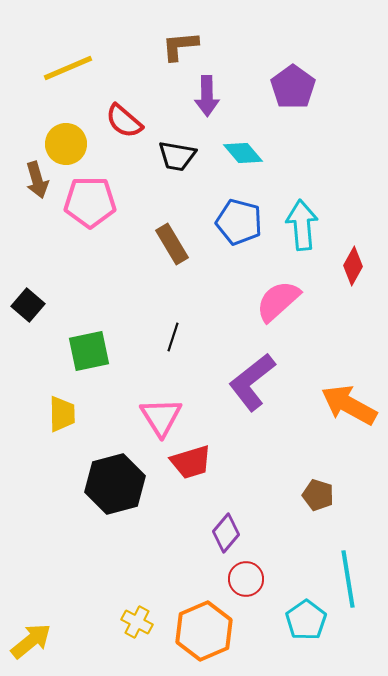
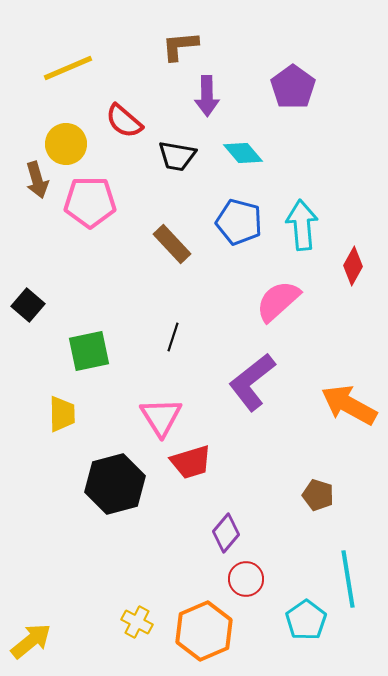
brown rectangle: rotated 12 degrees counterclockwise
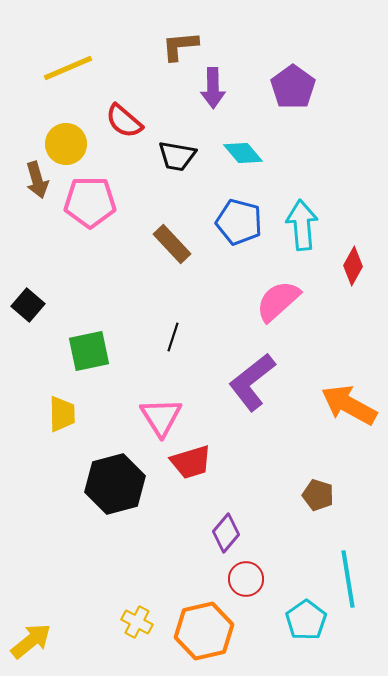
purple arrow: moved 6 px right, 8 px up
orange hexagon: rotated 10 degrees clockwise
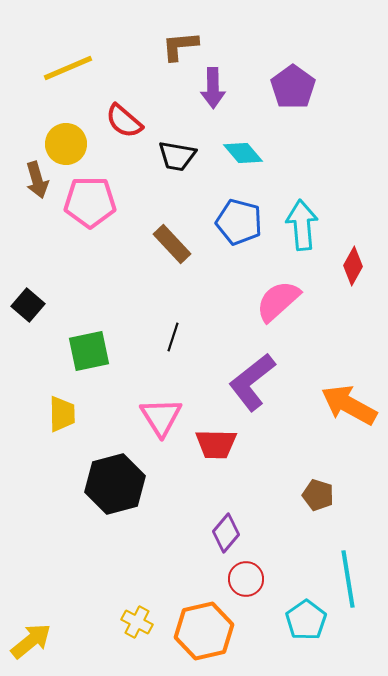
red trapezoid: moved 25 px right, 18 px up; rotated 18 degrees clockwise
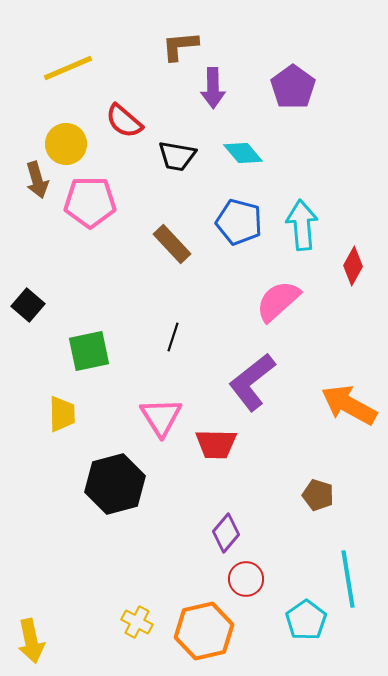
yellow arrow: rotated 117 degrees clockwise
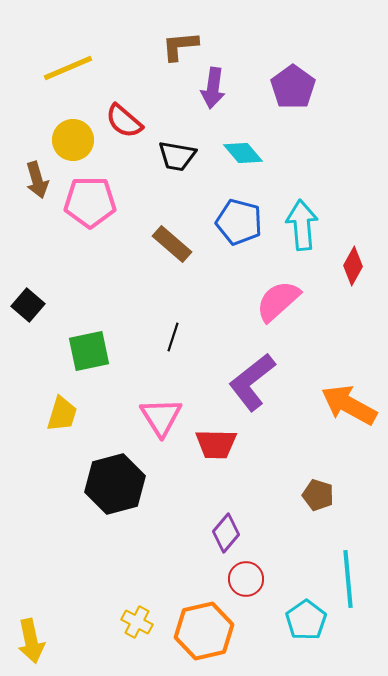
purple arrow: rotated 9 degrees clockwise
yellow circle: moved 7 px right, 4 px up
brown rectangle: rotated 6 degrees counterclockwise
yellow trapezoid: rotated 18 degrees clockwise
cyan line: rotated 4 degrees clockwise
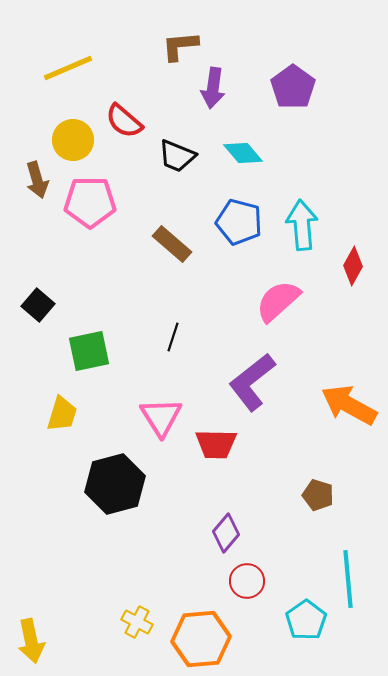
black trapezoid: rotated 12 degrees clockwise
black square: moved 10 px right
red circle: moved 1 px right, 2 px down
orange hexagon: moved 3 px left, 8 px down; rotated 8 degrees clockwise
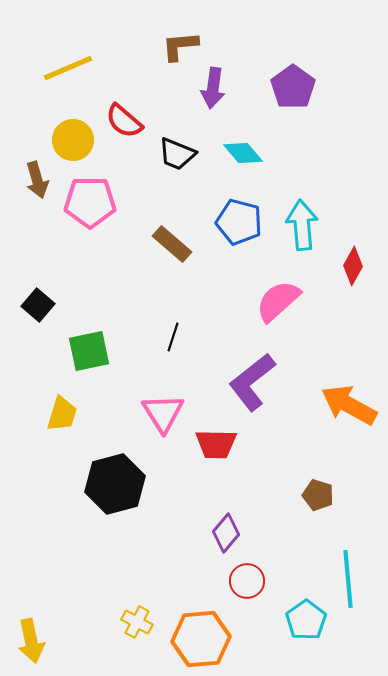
black trapezoid: moved 2 px up
pink triangle: moved 2 px right, 4 px up
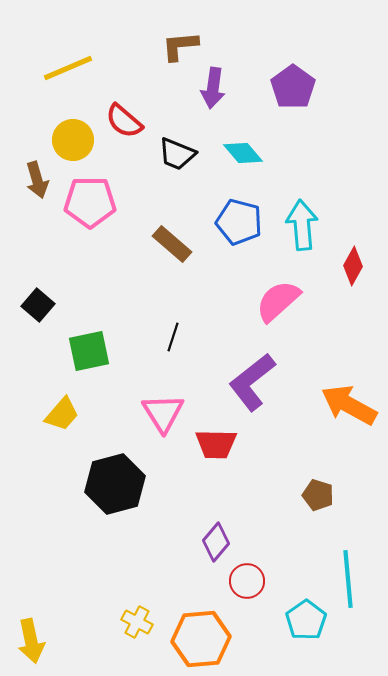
yellow trapezoid: rotated 24 degrees clockwise
purple diamond: moved 10 px left, 9 px down
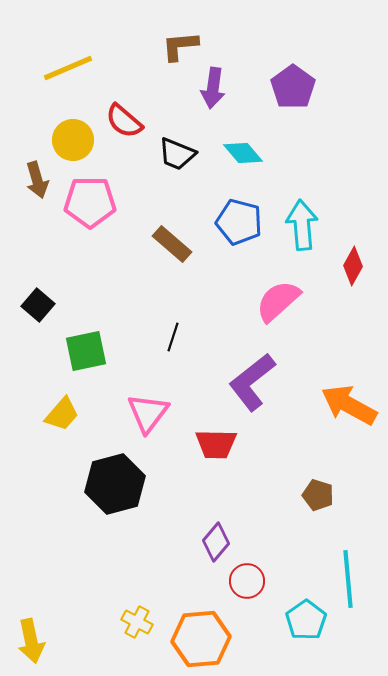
green square: moved 3 px left
pink triangle: moved 15 px left; rotated 9 degrees clockwise
